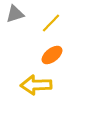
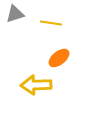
yellow line: rotated 55 degrees clockwise
orange ellipse: moved 7 px right, 3 px down
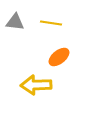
gray triangle: moved 8 px down; rotated 24 degrees clockwise
orange ellipse: moved 1 px up
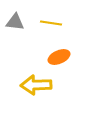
orange ellipse: rotated 15 degrees clockwise
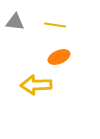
yellow line: moved 4 px right, 2 px down
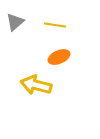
gray triangle: rotated 48 degrees counterclockwise
yellow arrow: rotated 16 degrees clockwise
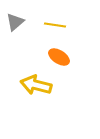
orange ellipse: rotated 55 degrees clockwise
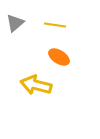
gray triangle: moved 1 px down
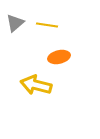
yellow line: moved 8 px left
orange ellipse: rotated 45 degrees counterclockwise
